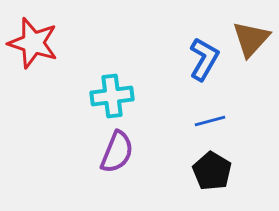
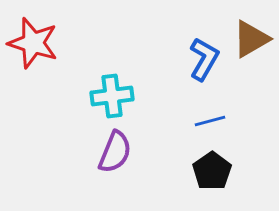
brown triangle: rotated 18 degrees clockwise
purple semicircle: moved 2 px left
black pentagon: rotated 6 degrees clockwise
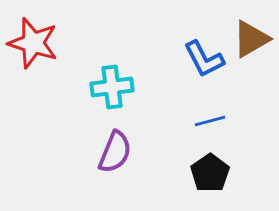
blue L-shape: rotated 123 degrees clockwise
cyan cross: moved 9 px up
black pentagon: moved 2 px left, 2 px down
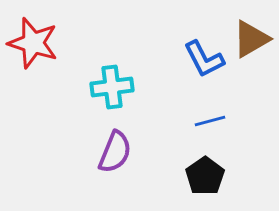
black pentagon: moved 5 px left, 3 px down
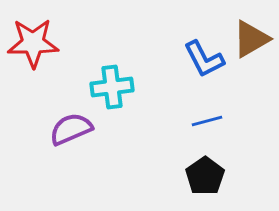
red star: rotated 18 degrees counterclockwise
blue line: moved 3 px left
purple semicircle: moved 44 px left, 23 px up; rotated 135 degrees counterclockwise
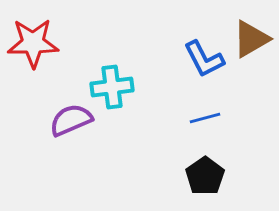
blue line: moved 2 px left, 3 px up
purple semicircle: moved 9 px up
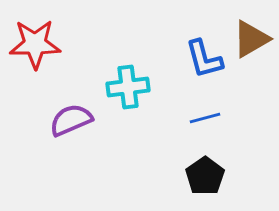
red star: moved 2 px right, 1 px down
blue L-shape: rotated 12 degrees clockwise
cyan cross: moved 16 px right
